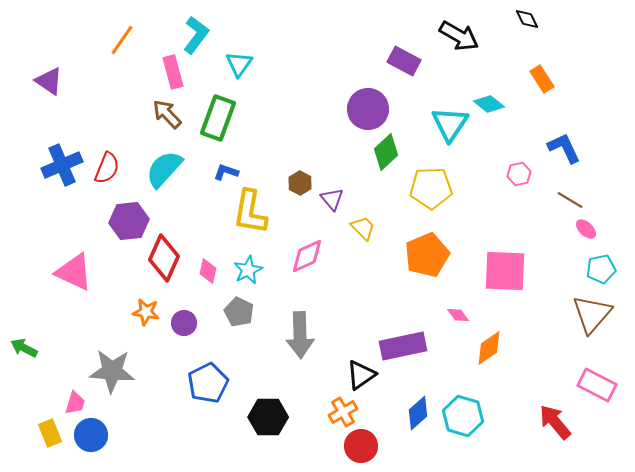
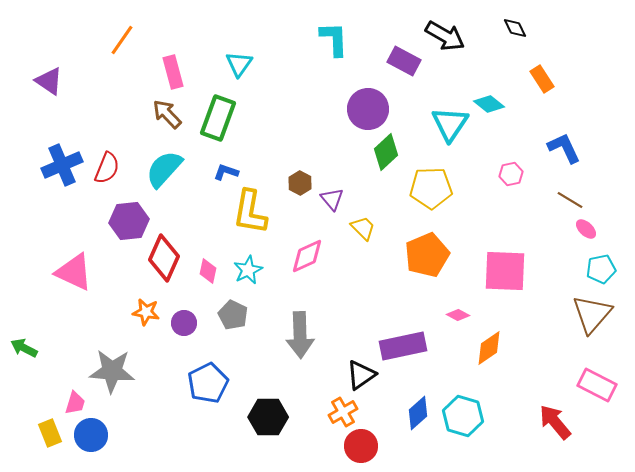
black diamond at (527, 19): moved 12 px left, 9 px down
cyan L-shape at (196, 35): moved 138 px right, 4 px down; rotated 39 degrees counterclockwise
black arrow at (459, 36): moved 14 px left
pink hexagon at (519, 174): moved 8 px left
gray pentagon at (239, 312): moved 6 px left, 3 px down
pink diamond at (458, 315): rotated 25 degrees counterclockwise
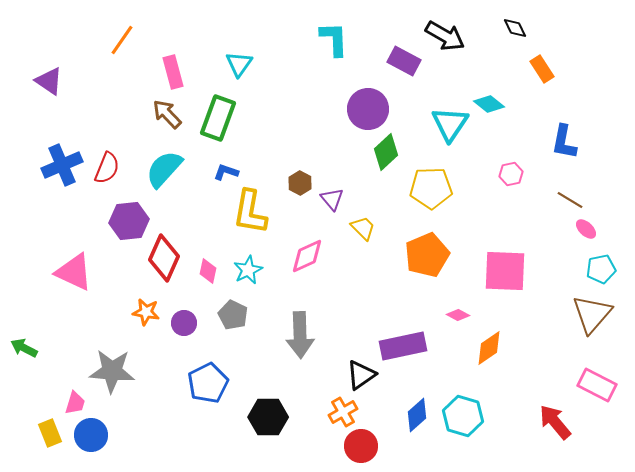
orange rectangle at (542, 79): moved 10 px up
blue L-shape at (564, 148): moved 6 px up; rotated 144 degrees counterclockwise
blue diamond at (418, 413): moved 1 px left, 2 px down
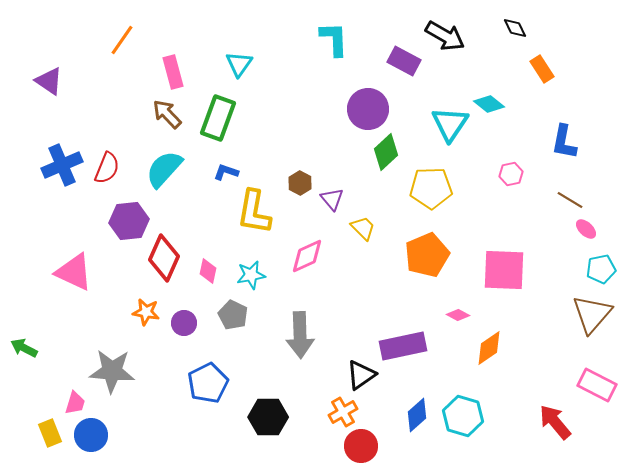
yellow L-shape at (250, 212): moved 4 px right
cyan star at (248, 270): moved 3 px right, 5 px down; rotated 16 degrees clockwise
pink square at (505, 271): moved 1 px left, 1 px up
